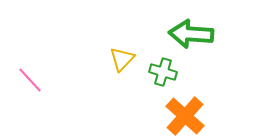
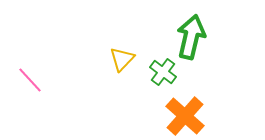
green arrow: moved 3 px down; rotated 99 degrees clockwise
green cross: rotated 20 degrees clockwise
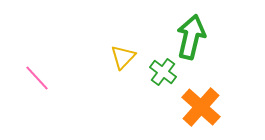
yellow triangle: moved 1 px right, 2 px up
pink line: moved 7 px right, 2 px up
orange cross: moved 16 px right, 9 px up
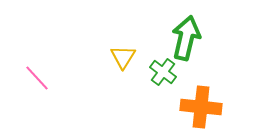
green arrow: moved 5 px left, 1 px down
yellow triangle: rotated 12 degrees counterclockwise
orange cross: rotated 36 degrees counterclockwise
